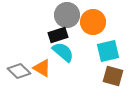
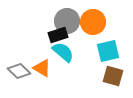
gray circle: moved 6 px down
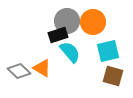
cyan semicircle: moved 7 px right; rotated 10 degrees clockwise
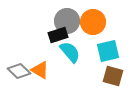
orange triangle: moved 2 px left, 2 px down
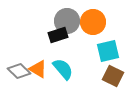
cyan semicircle: moved 7 px left, 17 px down
orange triangle: moved 2 px left, 1 px up
brown square: rotated 10 degrees clockwise
